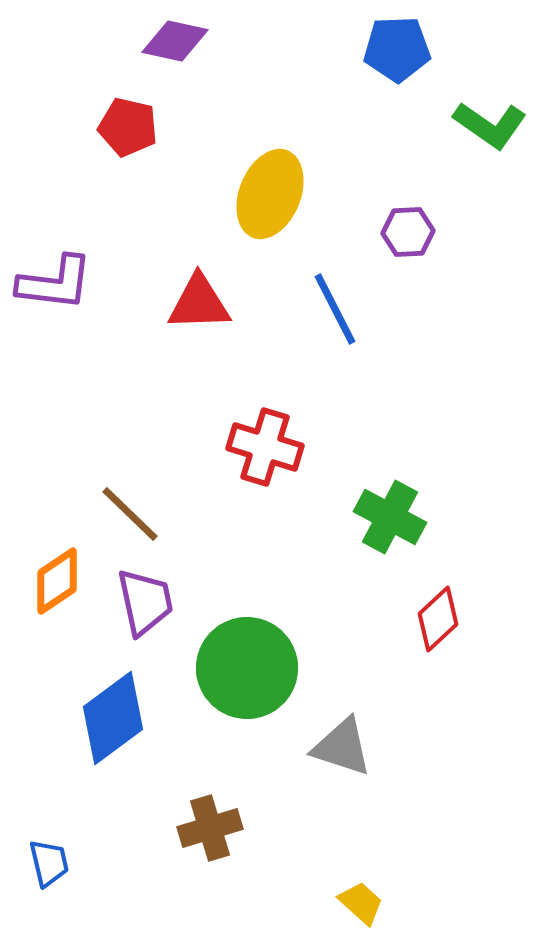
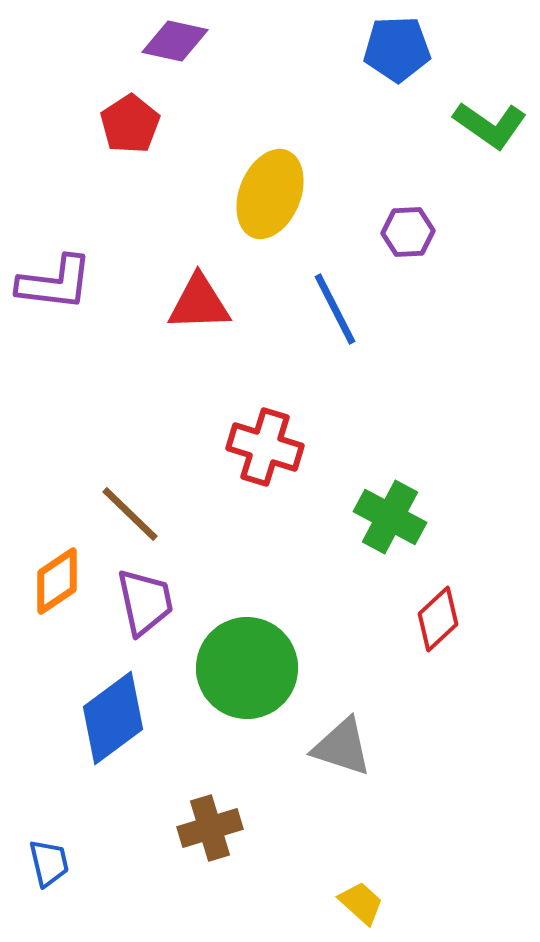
red pentagon: moved 2 px right, 3 px up; rotated 26 degrees clockwise
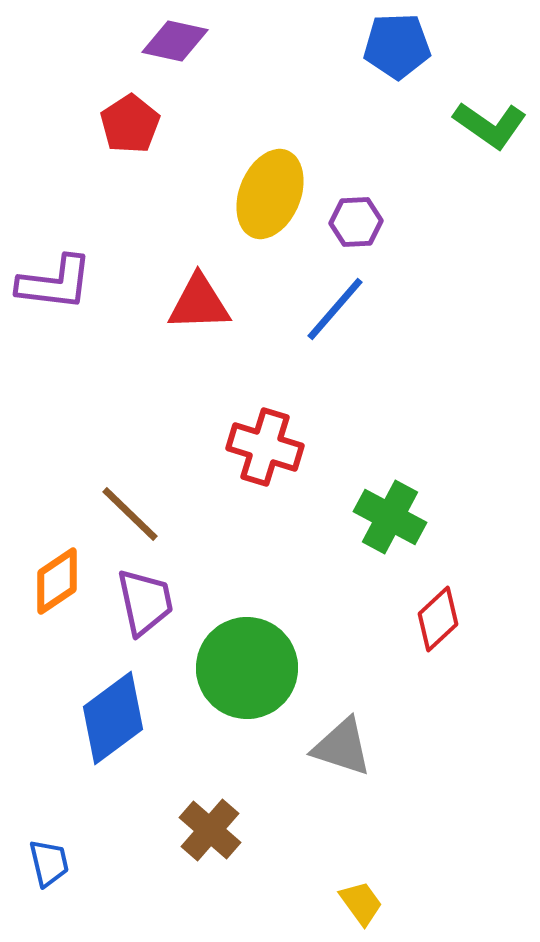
blue pentagon: moved 3 px up
purple hexagon: moved 52 px left, 10 px up
blue line: rotated 68 degrees clockwise
brown cross: moved 2 px down; rotated 32 degrees counterclockwise
yellow trapezoid: rotated 12 degrees clockwise
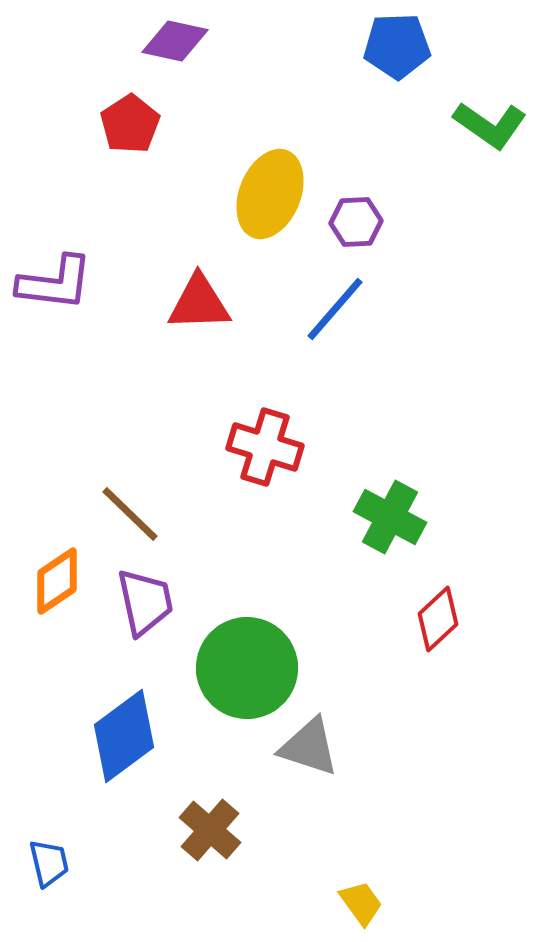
blue diamond: moved 11 px right, 18 px down
gray triangle: moved 33 px left
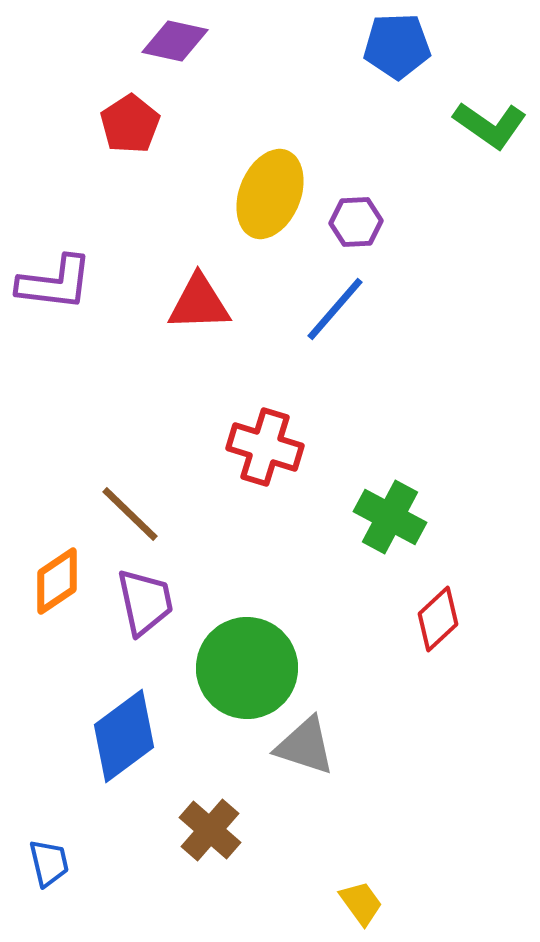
gray triangle: moved 4 px left, 1 px up
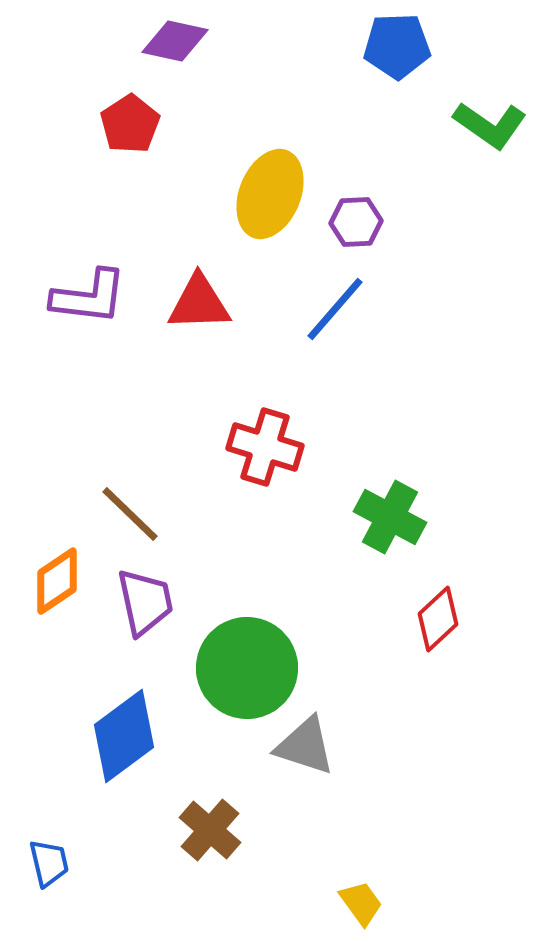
purple L-shape: moved 34 px right, 14 px down
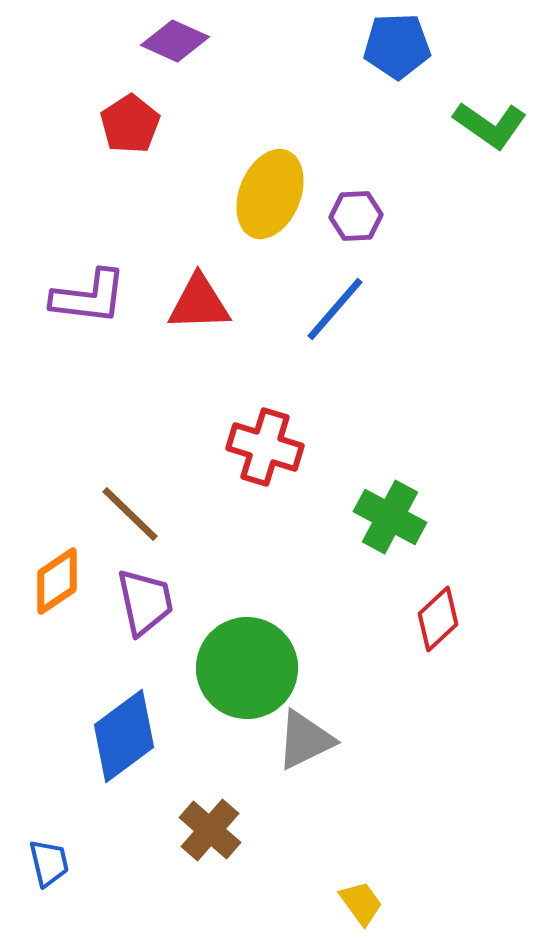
purple diamond: rotated 12 degrees clockwise
purple hexagon: moved 6 px up
gray triangle: moved 6 px up; rotated 44 degrees counterclockwise
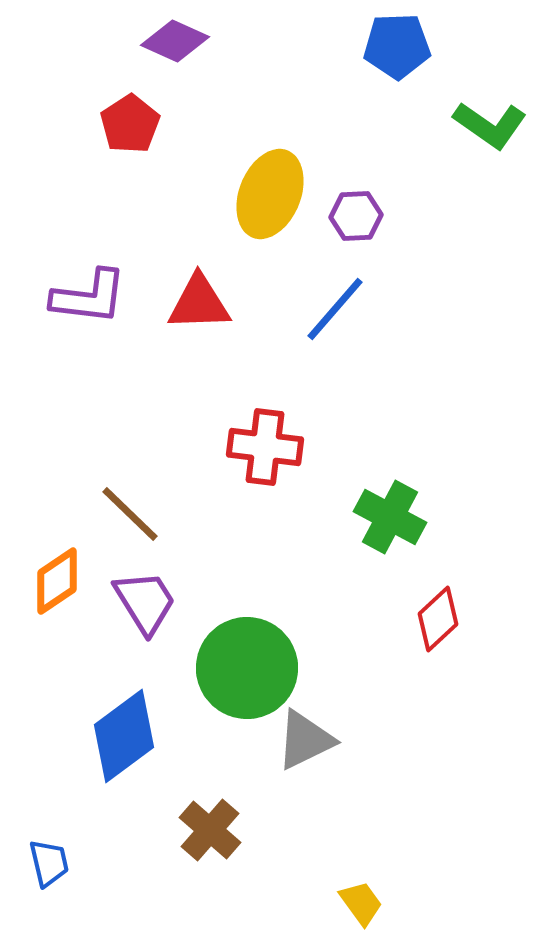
red cross: rotated 10 degrees counterclockwise
purple trapezoid: rotated 20 degrees counterclockwise
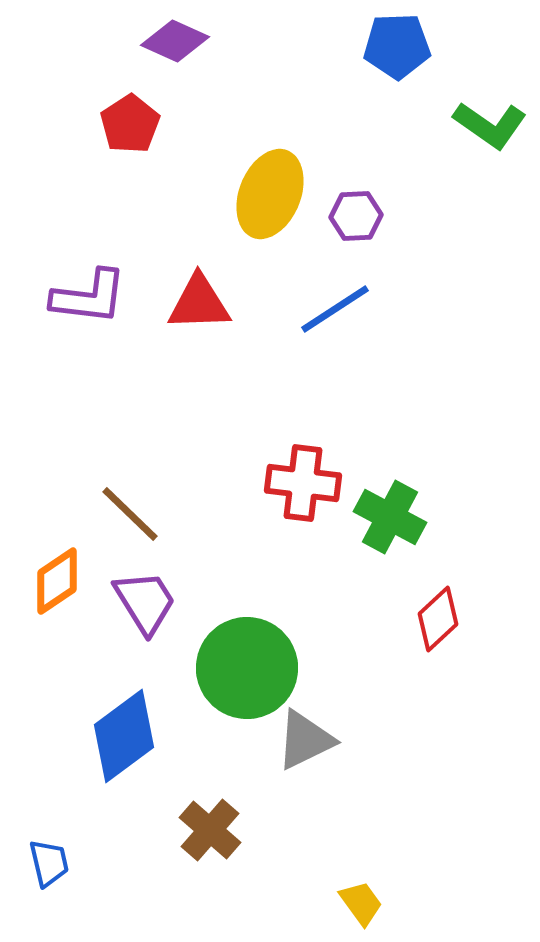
blue line: rotated 16 degrees clockwise
red cross: moved 38 px right, 36 px down
